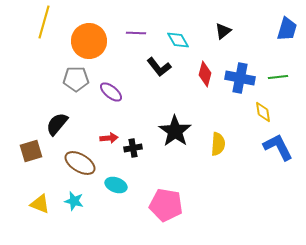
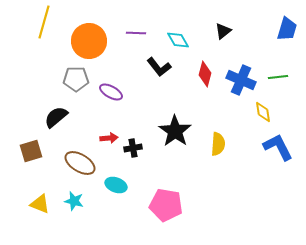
blue cross: moved 1 px right, 2 px down; rotated 12 degrees clockwise
purple ellipse: rotated 10 degrees counterclockwise
black semicircle: moved 1 px left, 7 px up; rotated 10 degrees clockwise
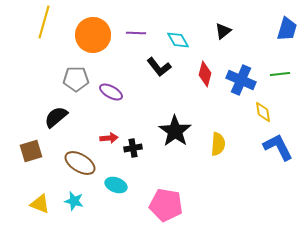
orange circle: moved 4 px right, 6 px up
green line: moved 2 px right, 3 px up
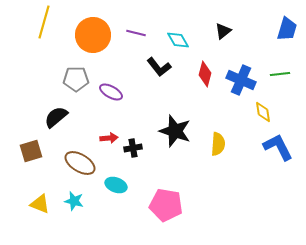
purple line: rotated 12 degrees clockwise
black star: rotated 16 degrees counterclockwise
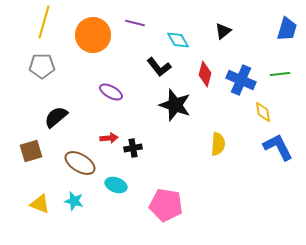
purple line: moved 1 px left, 10 px up
gray pentagon: moved 34 px left, 13 px up
black star: moved 26 px up
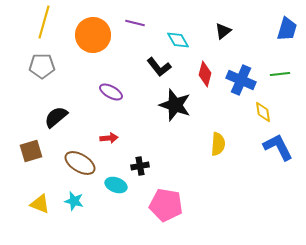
black cross: moved 7 px right, 18 px down
